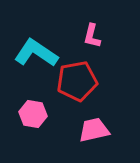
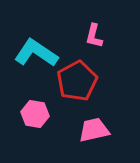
pink L-shape: moved 2 px right
red pentagon: rotated 18 degrees counterclockwise
pink hexagon: moved 2 px right
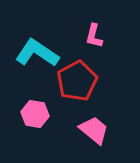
cyan L-shape: moved 1 px right
pink trapezoid: rotated 52 degrees clockwise
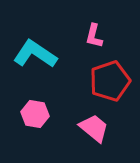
cyan L-shape: moved 2 px left, 1 px down
red pentagon: moved 33 px right; rotated 9 degrees clockwise
pink trapezoid: moved 2 px up
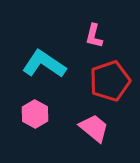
cyan L-shape: moved 9 px right, 10 px down
pink hexagon: rotated 20 degrees clockwise
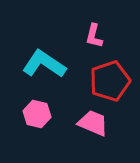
pink hexagon: moved 2 px right; rotated 16 degrees counterclockwise
pink trapezoid: moved 1 px left, 5 px up; rotated 16 degrees counterclockwise
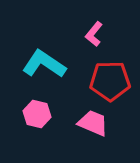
pink L-shape: moved 2 px up; rotated 25 degrees clockwise
red pentagon: rotated 18 degrees clockwise
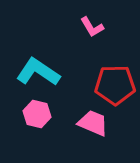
pink L-shape: moved 2 px left, 7 px up; rotated 70 degrees counterclockwise
cyan L-shape: moved 6 px left, 8 px down
red pentagon: moved 5 px right, 4 px down
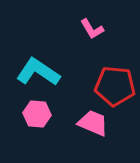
pink L-shape: moved 2 px down
red pentagon: moved 1 px down; rotated 6 degrees clockwise
pink hexagon: rotated 8 degrees counterclockwise
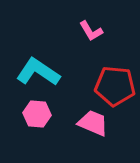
pink L-shape: moved 1 px left, 2 px down
